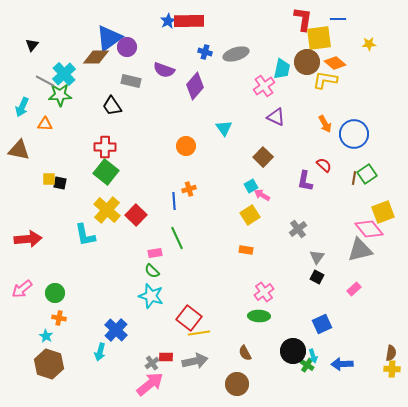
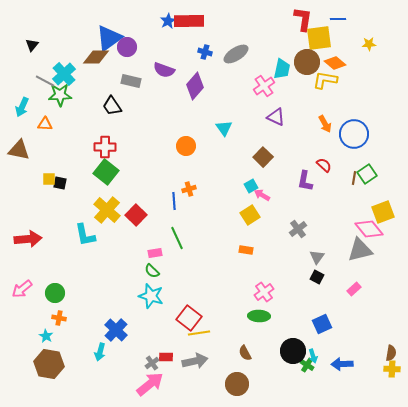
gray ellipse at (236, 54): rotated 15 degrees counterclockwise
brown hexagon at (49, 364): rotated 8 degrees counterclockwise
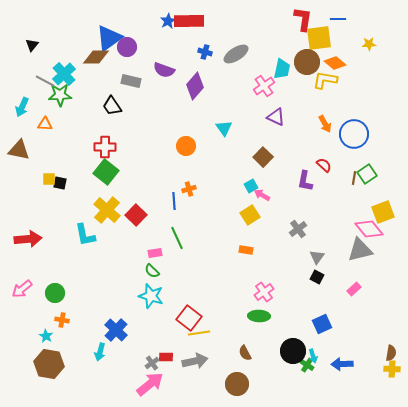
orange cross at (59, 318): moved 3 px right, 2 px down
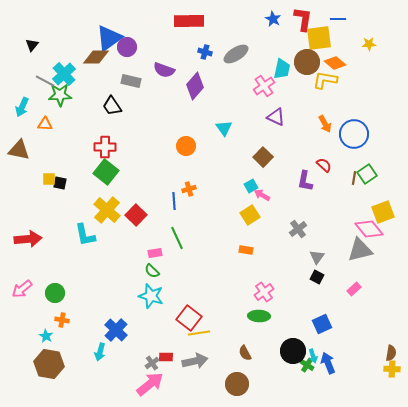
blue star at (168, 21): moved 105 px right, 2 px up; rotated 14 degrees counterclockwise
blue arrow at (342, 364): moved 14 px left, 1 px up; rotated 70 degrees clockwise
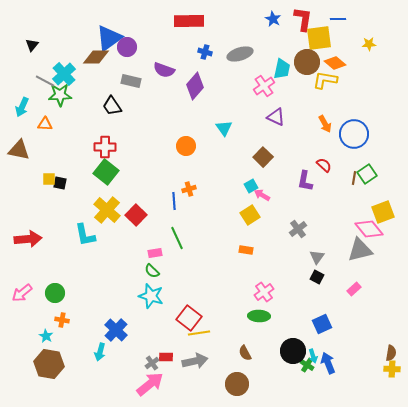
gray ellipse at (236, 54): moved 4 px right; rotated 15 degrees clockwise
pink arrow at (22, 289): moved 4 px down
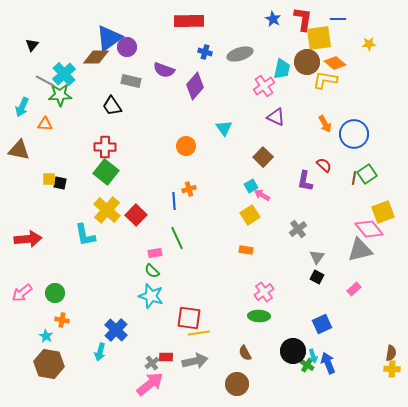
red square at (189, 318): rotated 30 degrees counterclockwise
